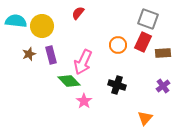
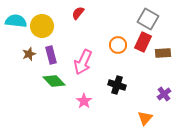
gray square: rotated 10 degrees clockwise
green diamond: moved 15 px left
purple cross: moved 1 px right, 8 px down
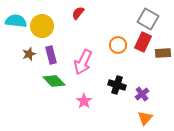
purple cross: moved 22 px left
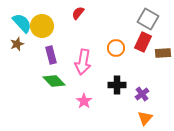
cyan semicircle: moved 6 px right, 2 px down; rotated 40 degrees clockwise
orange circle: moved 2 px left, 3 px down
brown star: moved 12 px left, 10 px up
pink arrow: rotated 15 degrees counterclockwise
black cross: rotated 18 degrees counterclockwise
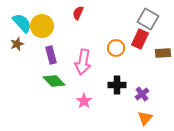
red semicircle: rotated 16 degrees counterclockwise
red rectangle: moved 3 px left, 3 px up
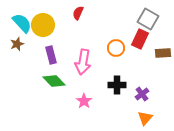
yellow circle: moved 1 px right, 1 px up
